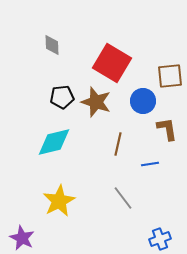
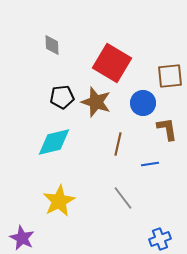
blue circle: moved 2 px down
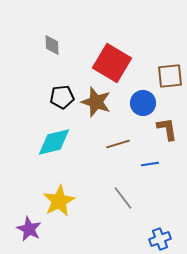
brown line: rotated 60 degrees clockwise
purple star: moved 7 px right, 9 px up
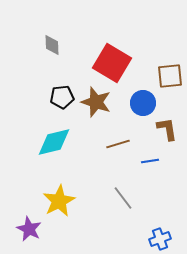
blue line: moved 3 px up
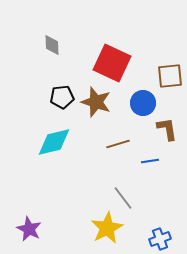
red square: rotated 6 degrees counterclockwise
yellow star: moved 48 px right, 27 px down
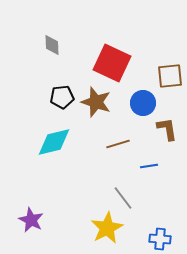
blue line: moved 1 px left, 5 px down
purple star: moved 2 px right, 9 px up
blue cross: rotated 25 degrees clockwise
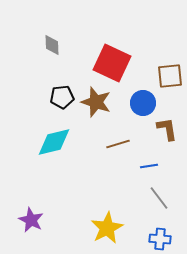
gray line: moved 36 px right
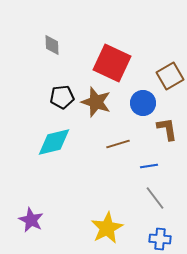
brown square: rotated 24 degrees counterclockwise
gray line: moved 4 px left
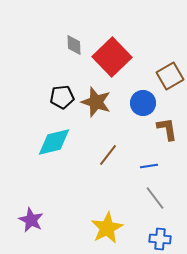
gray diamond: moved 22 px right
red square: moved 6 px up; rotated 21 degrees clockwise
brown line: moved 10 px left, 11 px down; rotated 35 degrees counterclockwise
